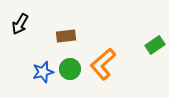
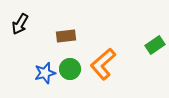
blue star: moved 2 px right, 1 px down
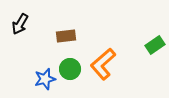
blue star: moved 6 px down
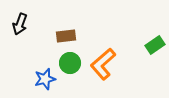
black arrow: rotated 10 degrees counterclockwise
green circle: moved 6 px up
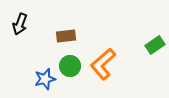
green circle: moved 3 px down
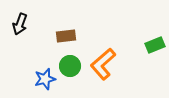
green rectangle: rotated 12 degrees clockwise
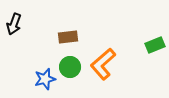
black arrow: moved 6 px left
brown rectangle: moved 2 px right, 1 px down
green circle: moved 1 px down
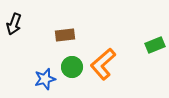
brown rectangle: moved 3 px left, 2 px up
green circle: moved 2 px right
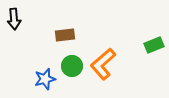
black arrow: moved 5 px up; rotated 25 degrees counterclockwise
green rectangle: moved 1 px left
green circle: moved 1 px up
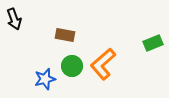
black arrow: rotated 15 degrees counterclockwise
brown rectangle: rotated 18 degrees clockwise
green rectangle: moved 1 px left, 2 px up
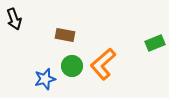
green rectangle: moved 2 px right
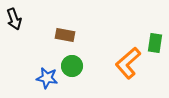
green rectangle: rotated 60 degrees counterclockwise
orange L-shape: moved 25 px right, 1 px up
blue star: moved 2 px right, 1 px up; rotated 25 degrees clockwise
